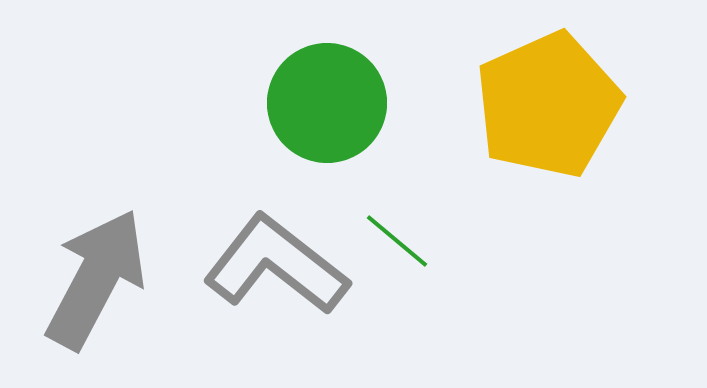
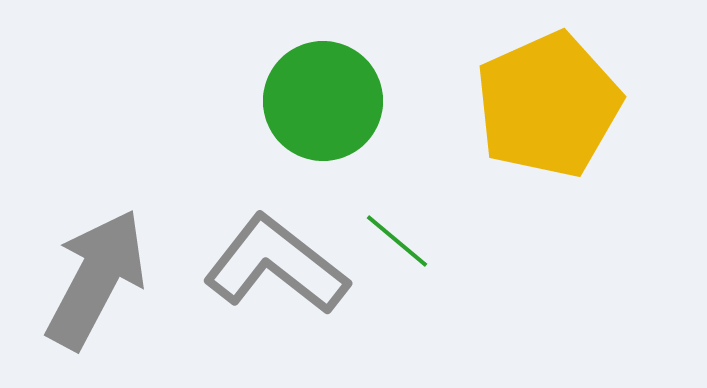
green circle: moved 4 px left, 2 px up
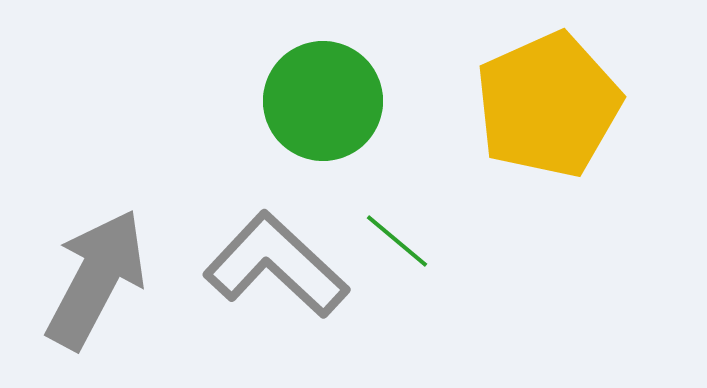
gray L-shape: rotated 5 degrees clockwise
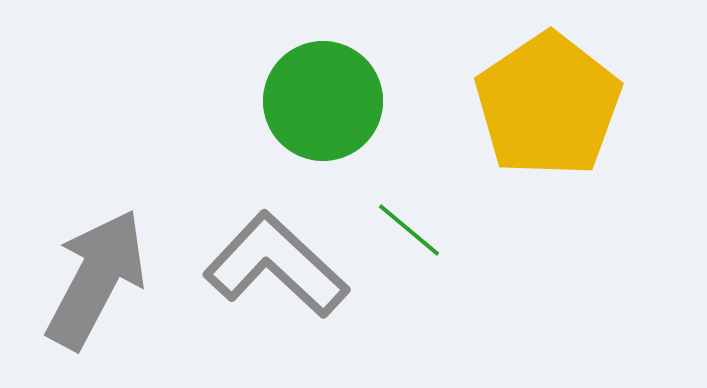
yellow pentagon: rotated 10 degrees counterclockwise
green line: moved 12 px right, 11 px up
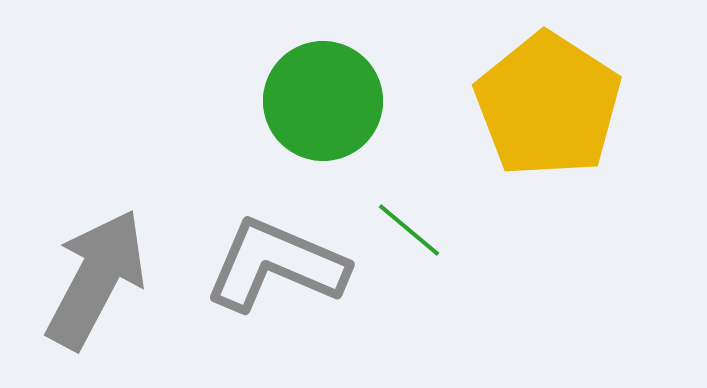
yellow pentagon: rotated 5 degrees counterclockwise
gray L-shape: rotated 20 degrees counterclockwise
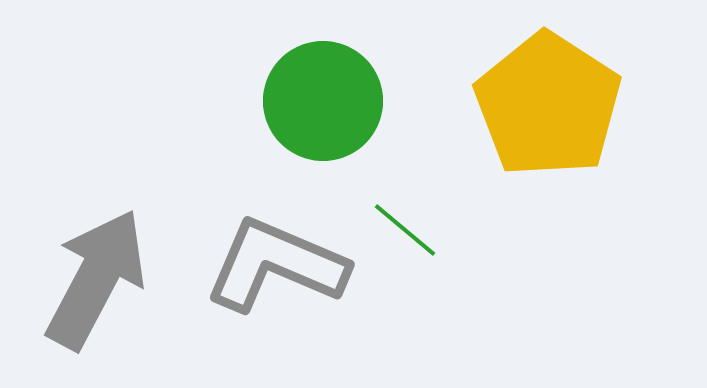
green line: moved 4 px left
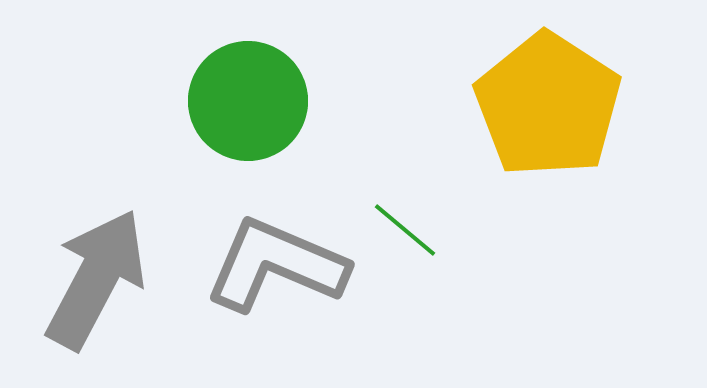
green circle: moved 75 px left
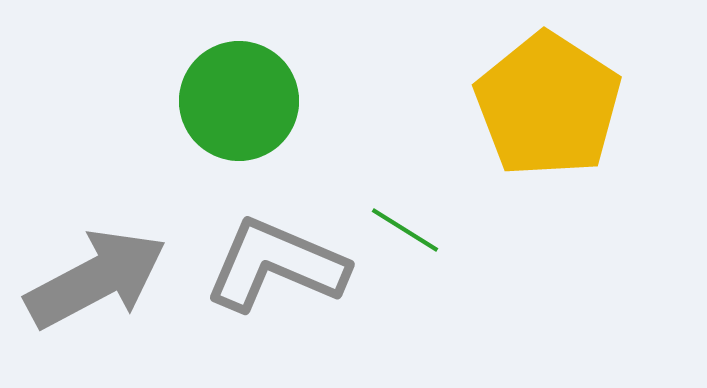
green circle: moved 9 px left
green line: rotated 8 degrees counterclockwise
gray arrow: rotated 34 degrees clockwise
